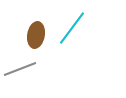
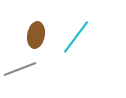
cyan line: moved 4 px right, 9 px down
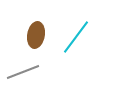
gray line: moved 3 px right, 3 px down
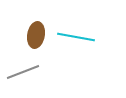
cyan line: rotated 63 degrees clockwise
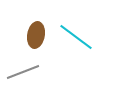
cyan line: rotated 27 degrees clockwise
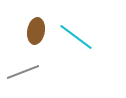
brown ellipse: moved 4 px up
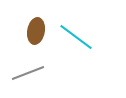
gray line: moved 5 px right, 1 px down
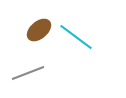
brown ellipse: moved 3 px right, 1 px up; rotated 40 degrees clockwise
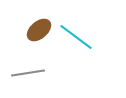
gray line: rotated 12 degrees clockwise
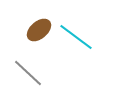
gray line: rotated 52 degrees clockwise
